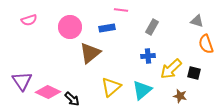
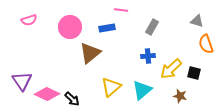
pink diamond: moved 1 px left, 2 px down
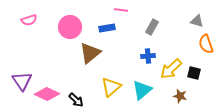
black arrow: moved 4 px right, 1 px down
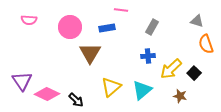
pink semicircle: rotated 21 degrees clockwise
brown triangle: rotated 20 degrees counterclockwise
black square: rotated 32 degrees clockwise
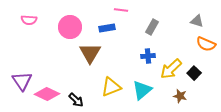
orange semicircle: rotated 48 degrees counterclockwise
yellow triangle: rotated 20 degrees clockwise
